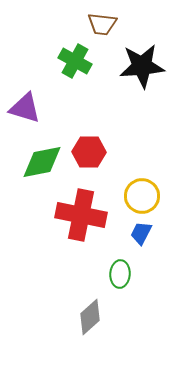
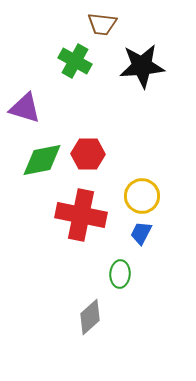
red hexagon: moved 1 px left, 2 px down
green diamond: moved 2 px up
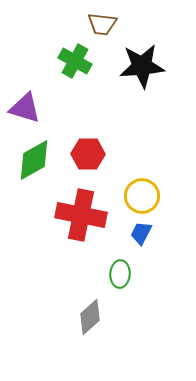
green diamond: moved 8 px left; rotated 18 degrees counterclockwise
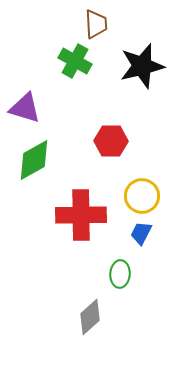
brown trapezoid: moved 6 px left; rotated 100 degrees counterclockwise
black star: rotated 9 degrees counterclockwise
red hexagon: moved 23 px right, 13 px up
red cross: rotated 12 degrees counterclockwise
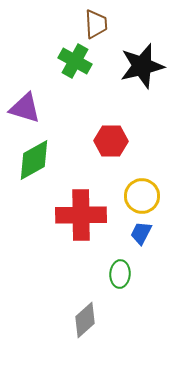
gray diamond: moved 5 px left, 3 px down
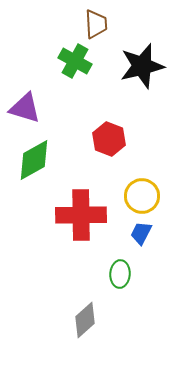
red hexagon: moved 2 px left, 2 px up; rotated 20 degrees clockwise
